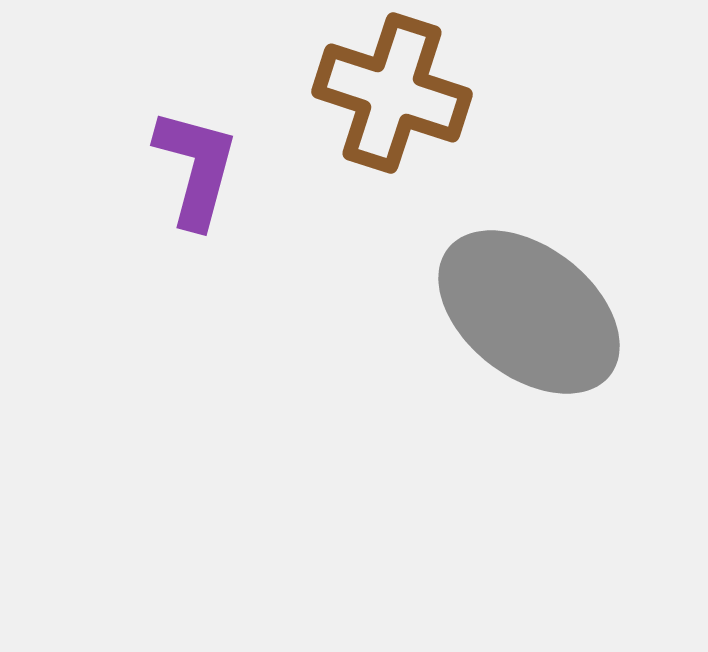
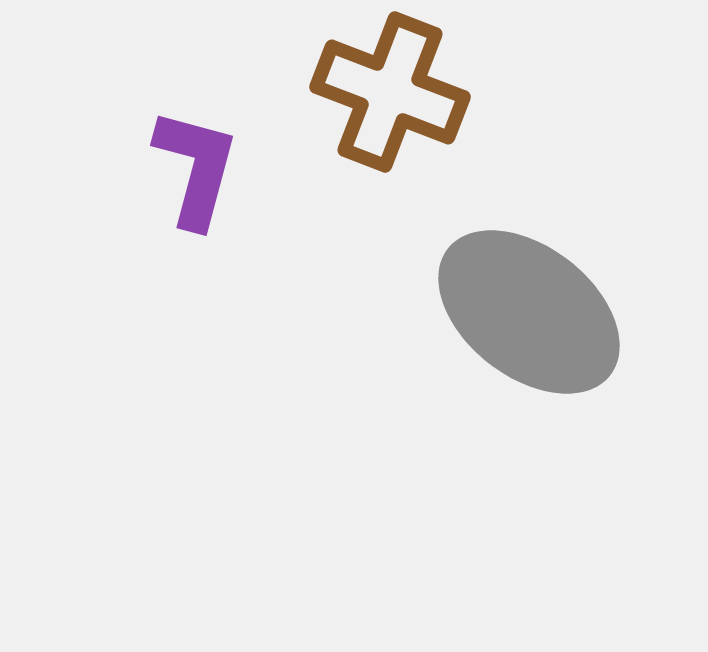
brown cross: moved 2 px left, 1 px up; rotated 3 degrees clockwise
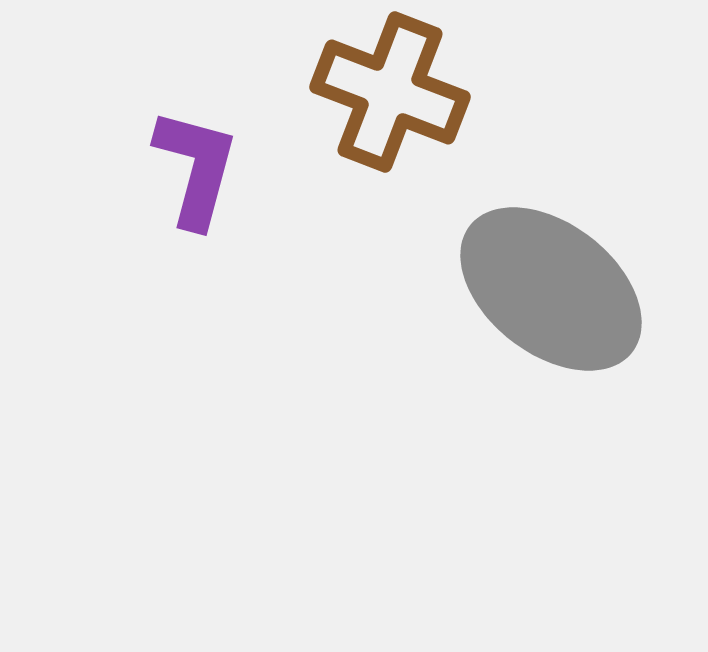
gray ellipse: moved 22 px right, 23 px up
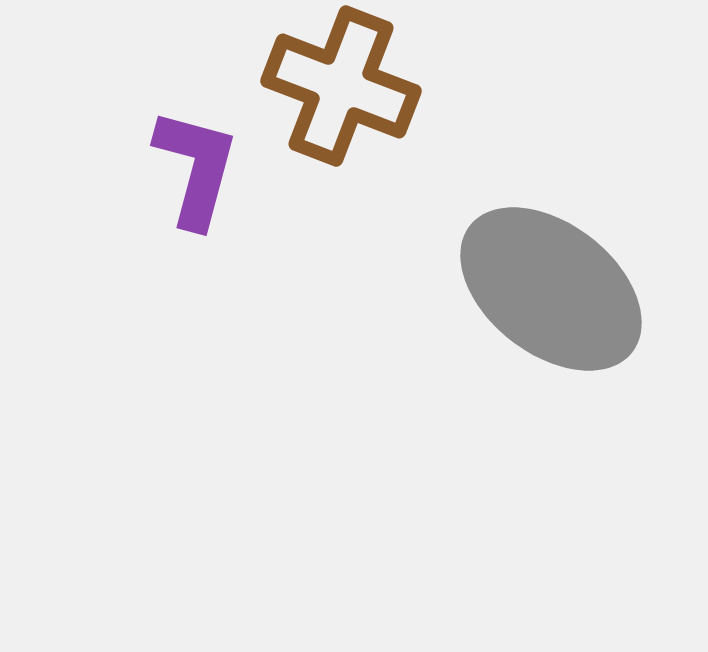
brown cross: moved 49 px left, 6 px up
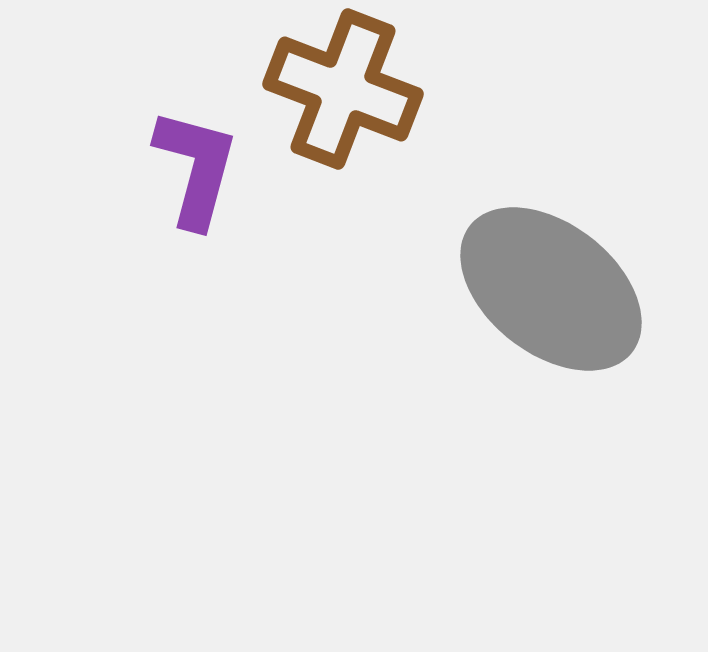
brown cross: moved 2 px right, 3 px down
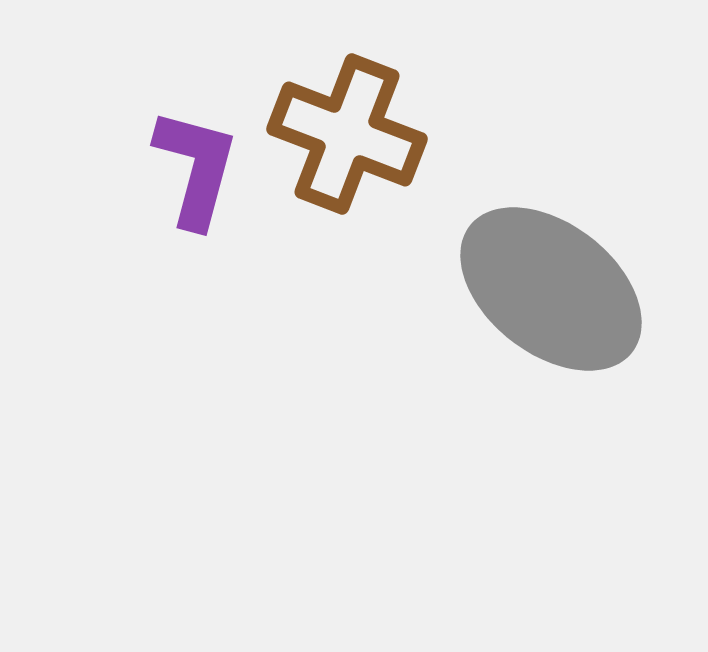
brown cross: moved 4 px right, 45 px down
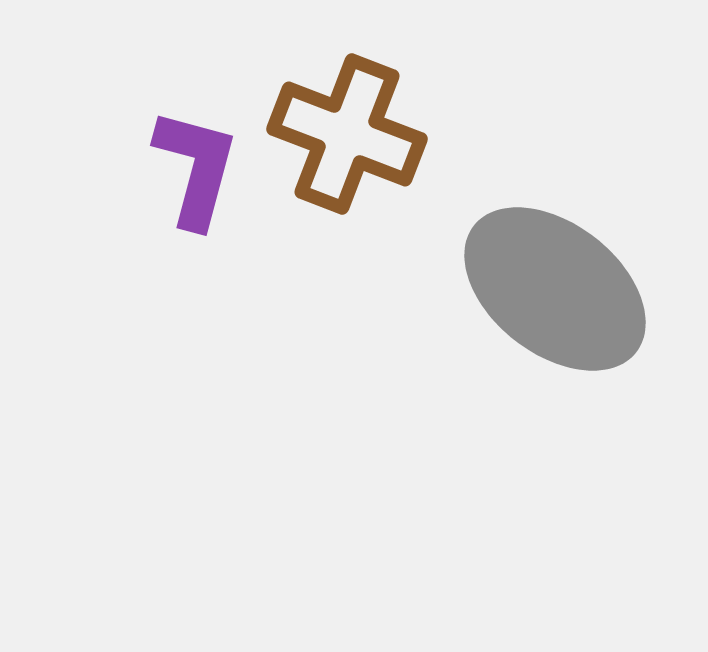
gray ellipse: moved 4 px right
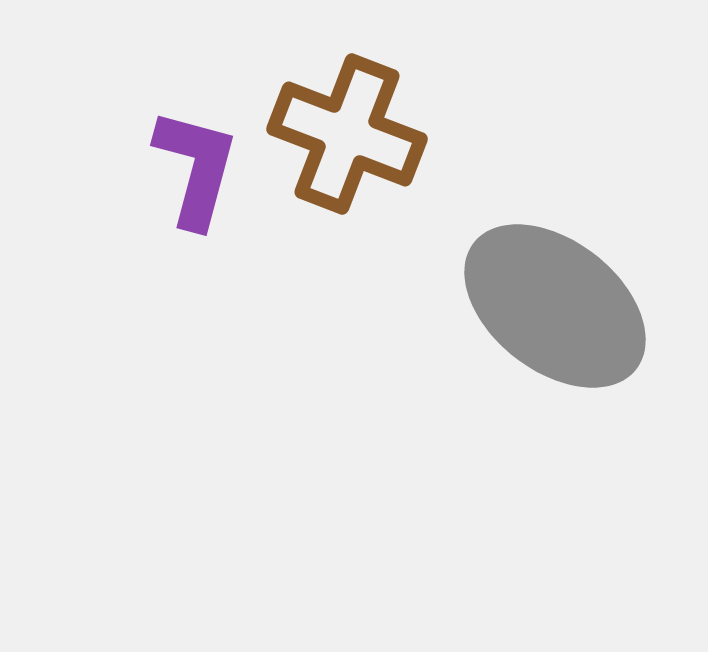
gray ellipse: moved 17 px down
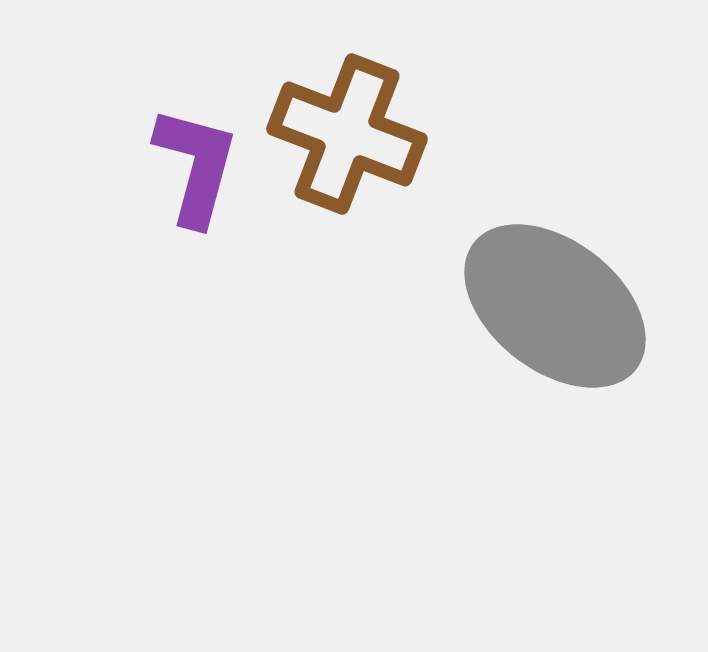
purple L-shape: moved 2 px up
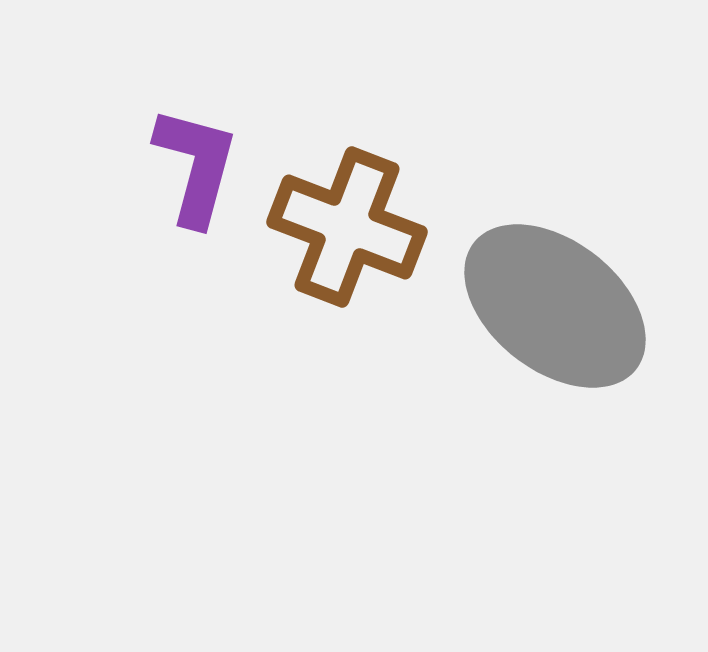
brown cross: moved 93 px down
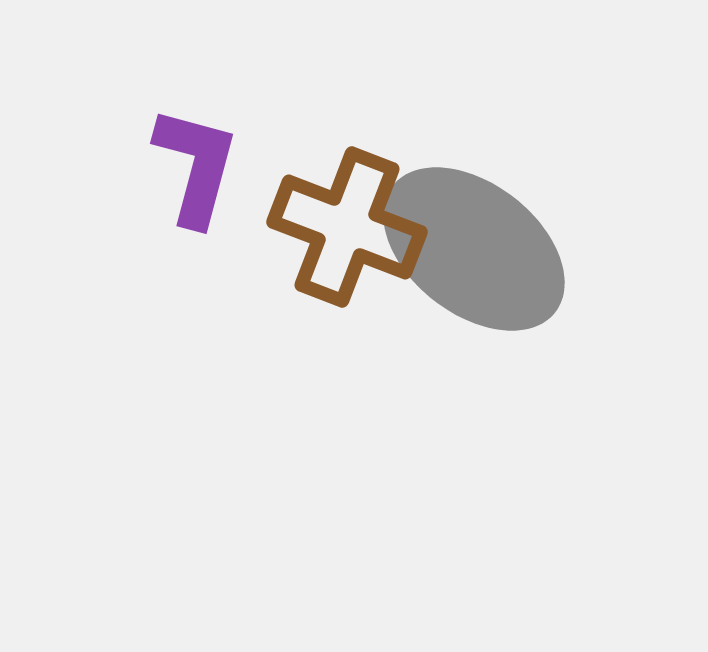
gray ellipse: moved 81 px left, 57 px up
